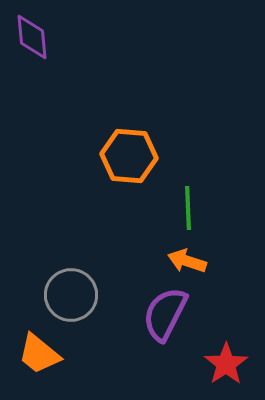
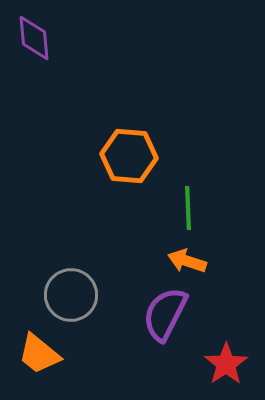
purple diamond: moved 2 px right, 1 px down
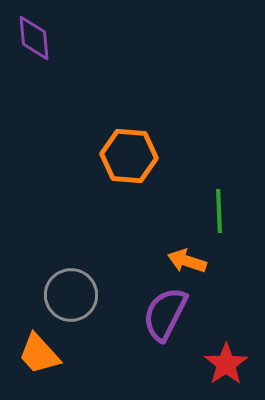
green line: moved 31 px right, 3 px down
orange trapezoid: rotated 9 degrees clockwise
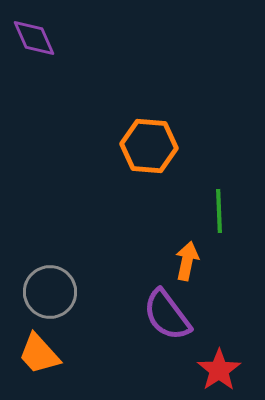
purple diamond: rotated 18 degrees counterclockwise
orange hexagon: moved 20 px right, 10 px up
orange arrow: rotated 84 degrees clockwise
gray circle: moved 21 px left, 3 px up
purple semicircle: moved 2 px right, 1 px down; rotated 64 degrees counterclockwise
red star: moved 7 px left, 6 px down
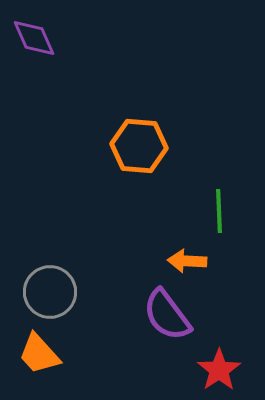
orange hexagon: moved 10 px left
orange arrow: rotated 99 degrees counterclockwise
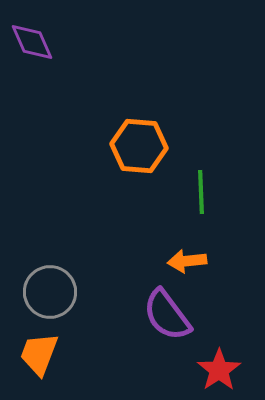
purple diamond: moved 2 px left, 4 px down
green line: moved 18 px left, 19 px up
orange arrow: rotated 9 degrees counterclockwise
orange trapezoid: rotated 63 degrees clockwise
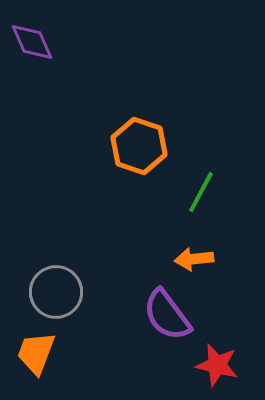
orange hexagon: rotated 14 degrees clockwise
green line: rotated 30 degrees clockwise
orange arrow: moved 7 px right, 2 px up
gray circle: moved 6 px right
orange trapezoid: moved 3 px left, 1 px up
red star: moved 2 px left, 5 px up; rotated 24 degrees counterclockwise
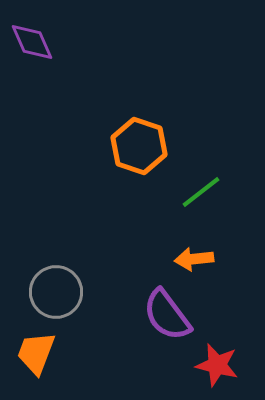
green line: rotated 24 degrees clockwise
